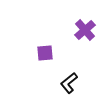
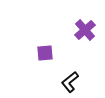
black L-shape: moved 1 px right, 1 px up
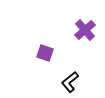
purple square: rotated 24 degrees clockwise
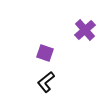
black L-shape: moved 24 px left
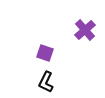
black L-shape: rotated 25 degrees counterclockwise
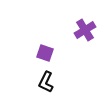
purple cross: rotated 10 degrees clockwise
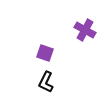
purple cross: rotated 30 degrees counterclockwise
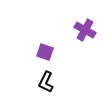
purple square: moved 1 px up
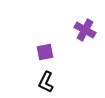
purple square: rotated 30 degrees counterclockwise
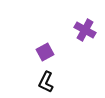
purple square: rotated 18 degrees counterclockwise
